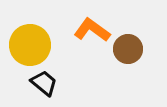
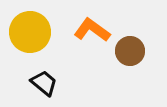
yellow circle: moved 13 px up
brown circle: moved 2 px right, 2 px down
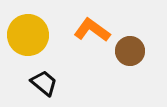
yellow circle: moved 2 px left, 3 px down
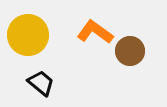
orange L-shape: moved 3 px right, 2 px down
black trapezoid: moved 3 px left
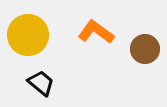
orange L-shape: moved 1 px right
brown circle: moved 15 px right, 2 px up
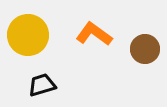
orange L-shape: moved 2 px left, 2 px down
black trapezoid: moved 1 px right, 2 px down; rotated 56 degrees counterclockwise
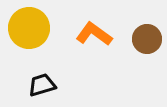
yellow circle: moved 1 px right, 7 px up
brown circle: moved 2 px right, 10 px up
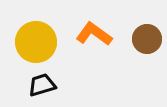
yellow circle: moved 7 px right, 14 px down
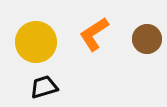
orange L-shape: rotated 69 degrees counterclockwise
black trapezoid: moved 2 px right, 2 px down
